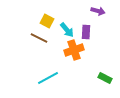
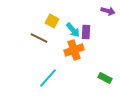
purple arrow: moved 10 px right
yellow square: moved 5 px right
cyan arrow: moved 6 px right
cyan line: rotated 20 degrees counterclockwise
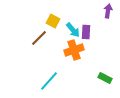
purple arrow: rotated 96 degrees counterclockwise
yellow square: moved 1 px right
brown line: rotated 72 degrees counterclockwise
cyan line: moved 1 px right, 3 px down
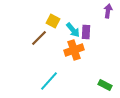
green rectangle: moved 7 px down
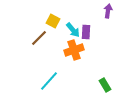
green rectangle: rotated 32 degrees clockwise
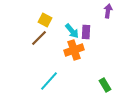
yellow square: moved 8 px left, 1 px up
cyan arrow: moved 1 px left, 1 px down
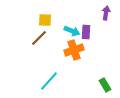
purple arrow: moved 2 px left, 2 px down
yellow square: rotated 24 degrees counterclockwise
cyan arrow: rotated 28 degrees counterclockwise
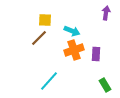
purple rectangle: moved 10 px right, 22 px down
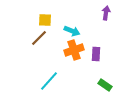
green rectangle: rotated 24 degrees counterclockwise
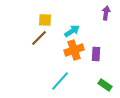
cyan arrow: rotated 56 degrees counterclockwise
cyan line: moved 11 px right
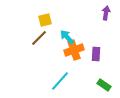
yellow square: rotated 16 degrees counterclockwise
cyan arrow: moved 5 px left, 6 px down; rotated 98 degrees counterclockwise
green rectangle: moved 1 px left
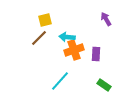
purple arrow: moved 6 px down; rotated 40 degrees counterclockwise
cyan arrow: rotated 42 degrees counterclockwise
